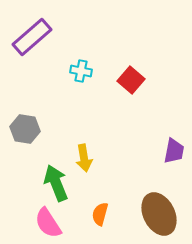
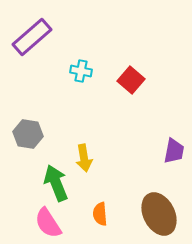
gray hexagon: moved 3 px right, 5 px down
orange semicircle: rotated 20 degrees counterclockwise
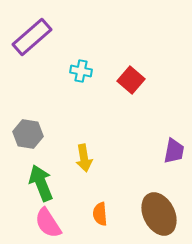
green arrow: moved 15 px left
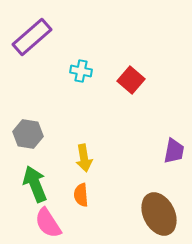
green arrow: moved 6 px left, 1 px down
orange semicircle: moved 19 px left, 19 px up
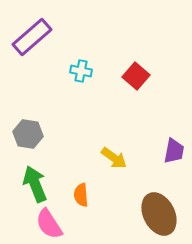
red square: moved 5 px right, 4 px up
yellow arrow: moved 30 px right; rotated 44 degrees counterclockwise
pink semicircle: moved 1 px right, 1 px down
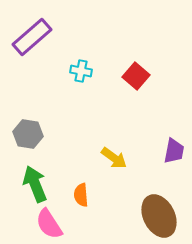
brown ellipse: moved 2 px down
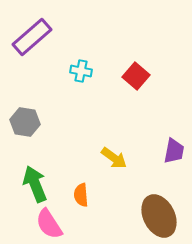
gray hexagon: moved 3 px left, 12 px up
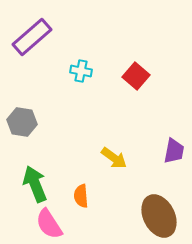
gray hexagon: moved 3 px left
orange semicircle: moved 1 px down
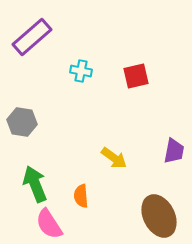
red square: rotated 36 degrees clockwise
